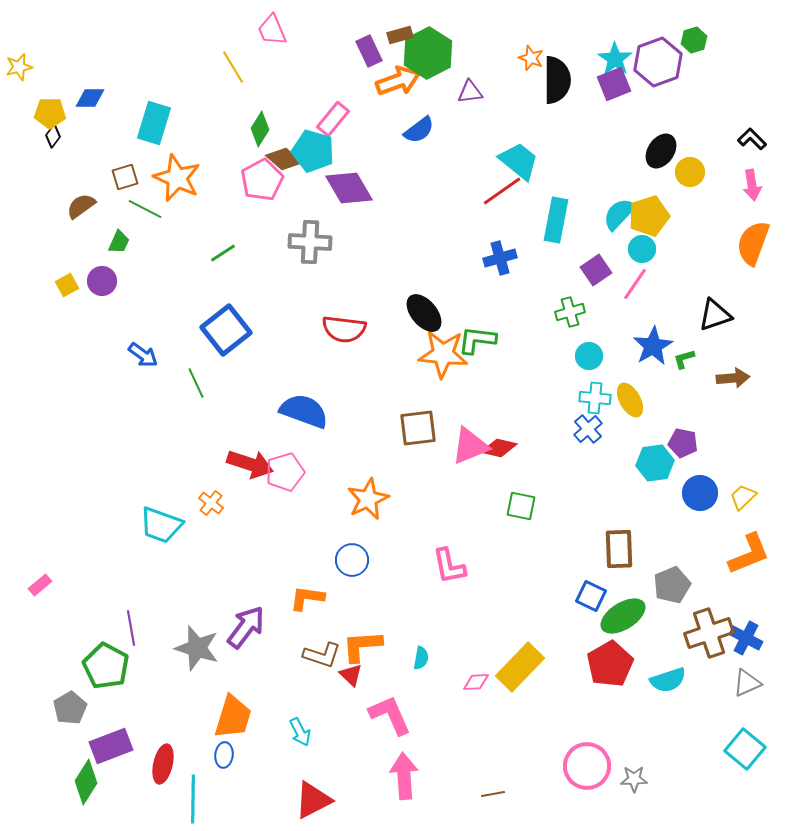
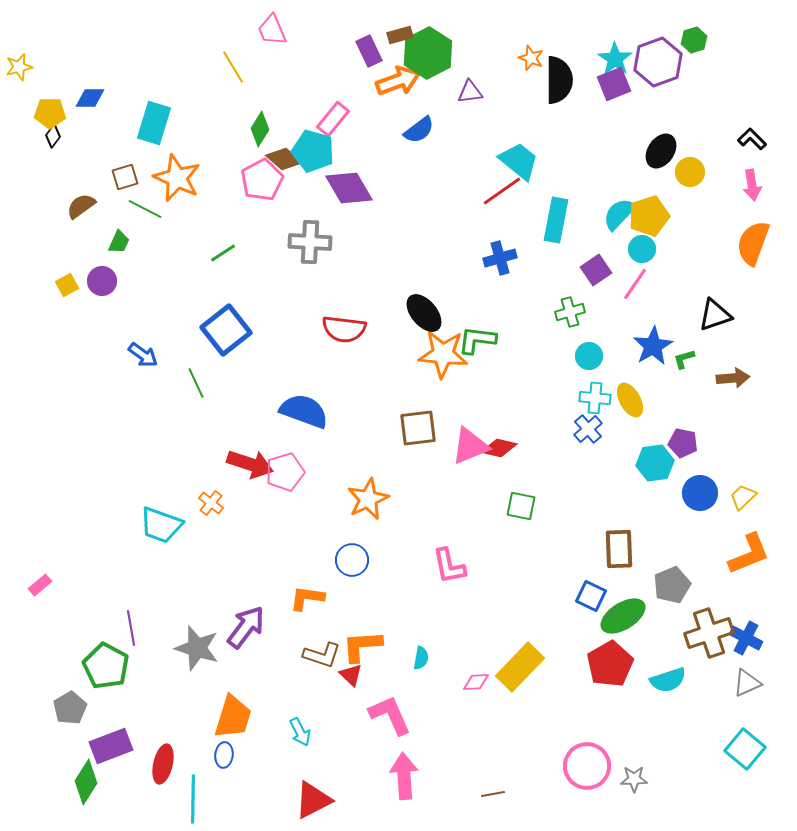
black semicircle at (557, 80): moved 2 px right
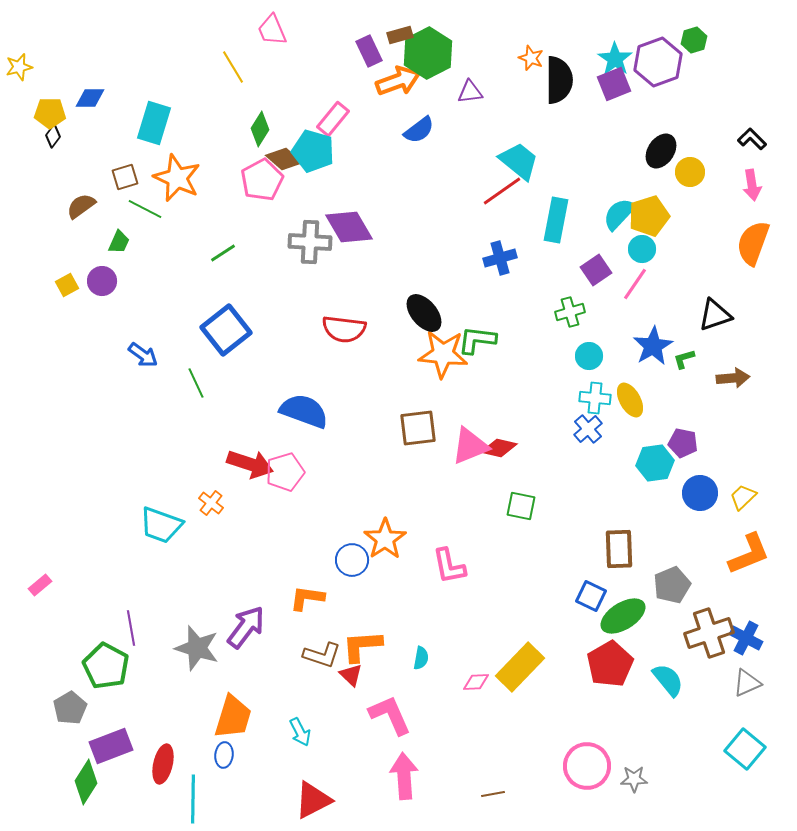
purple diamond at (349, 188): moved 39 px down
orange star at (368, 499): moved 17 px right, 40 px down; rotated 9 degrees counterclockwise
cyan semicircle at (668, 680): rotated 111 degrees counterclockwise
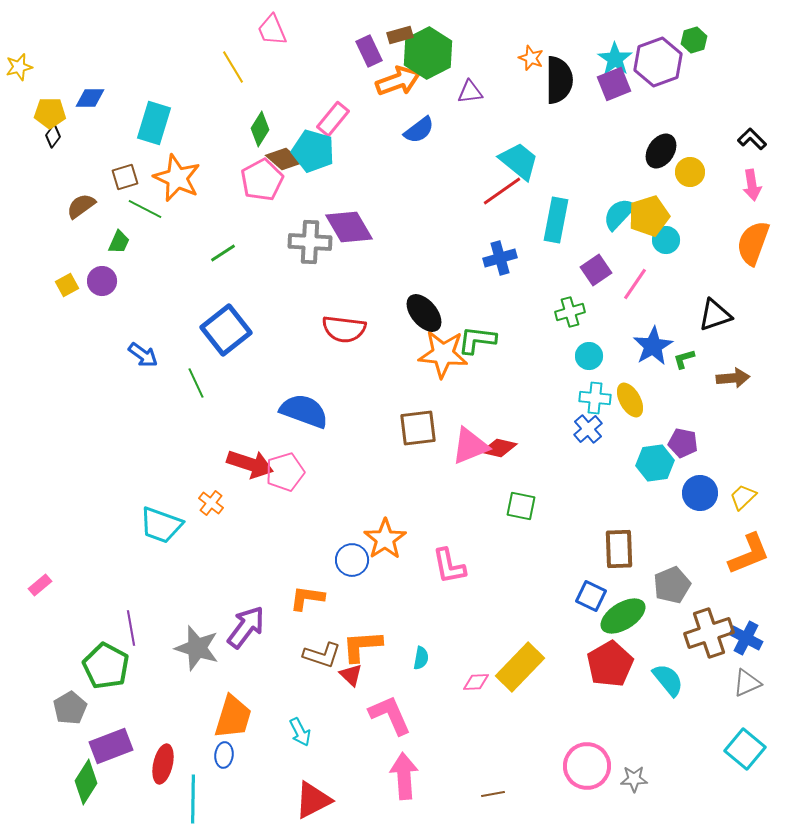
cyan circle at (642, 249): moved 24 px right, 9 px up
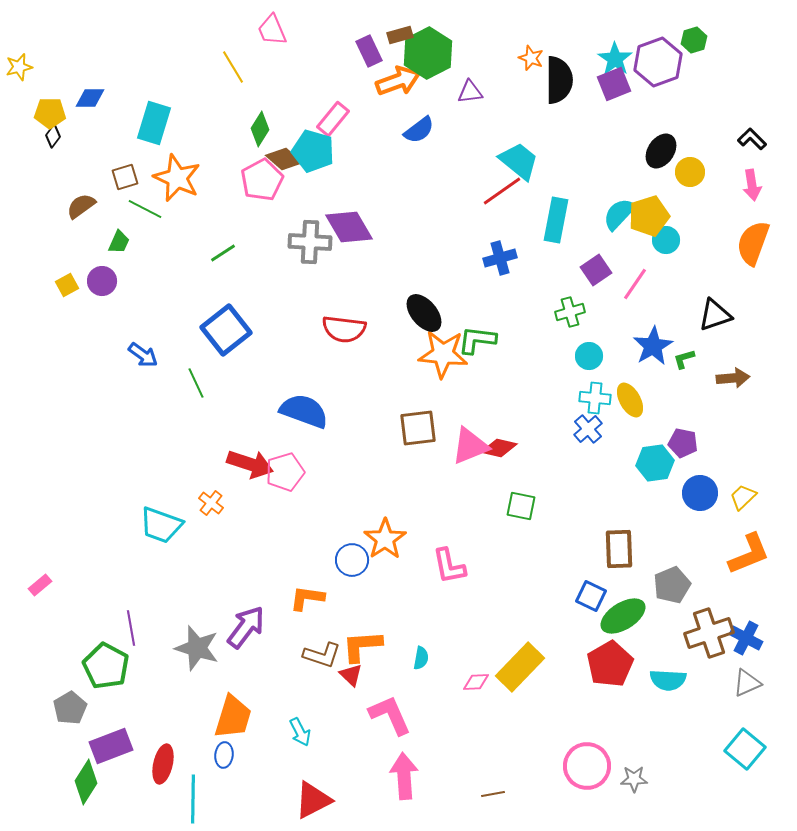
cyan semicircle at (668, 680): rotated 132 degrees clockwise
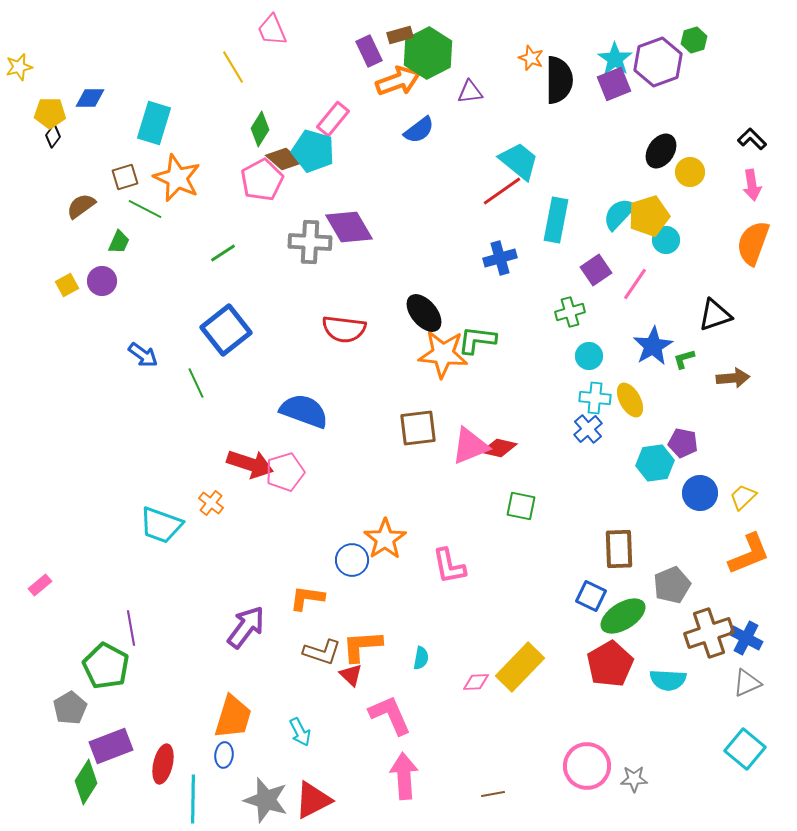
gray star at (197, 648): moved 69 px right, 152 px down
brown L-shape at (322, 655): moved 3 px up
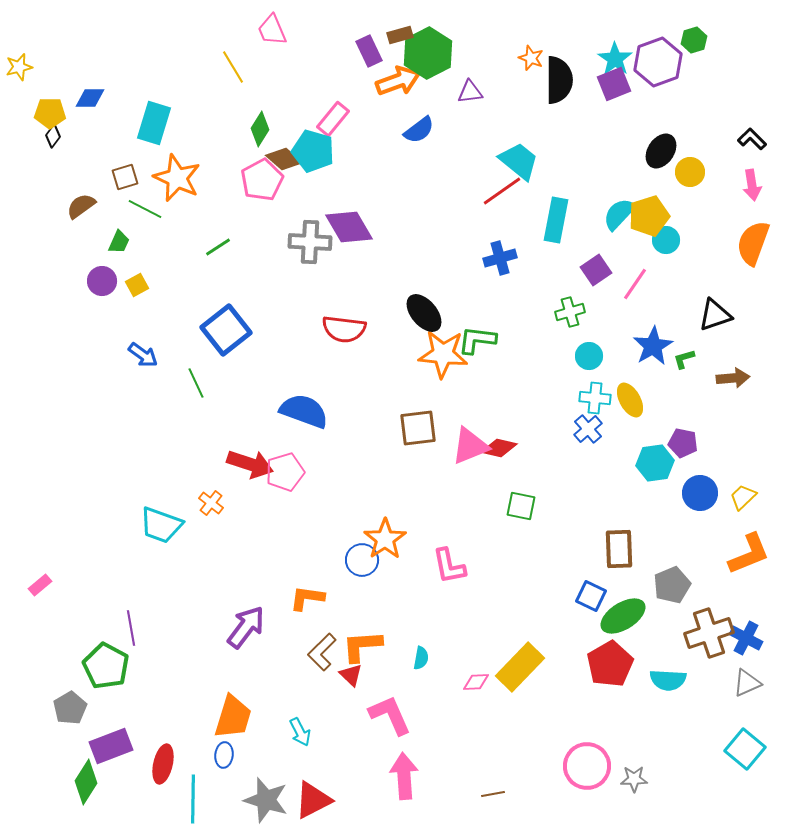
green line at (223, 253): moved 5 px left, 6 px up
yellow square at (67, 285): moved 70 px right
blue circle at (352, 560): moved 10 px right
brown L-shape at (322, 652): rotated 117 degrees clockwise
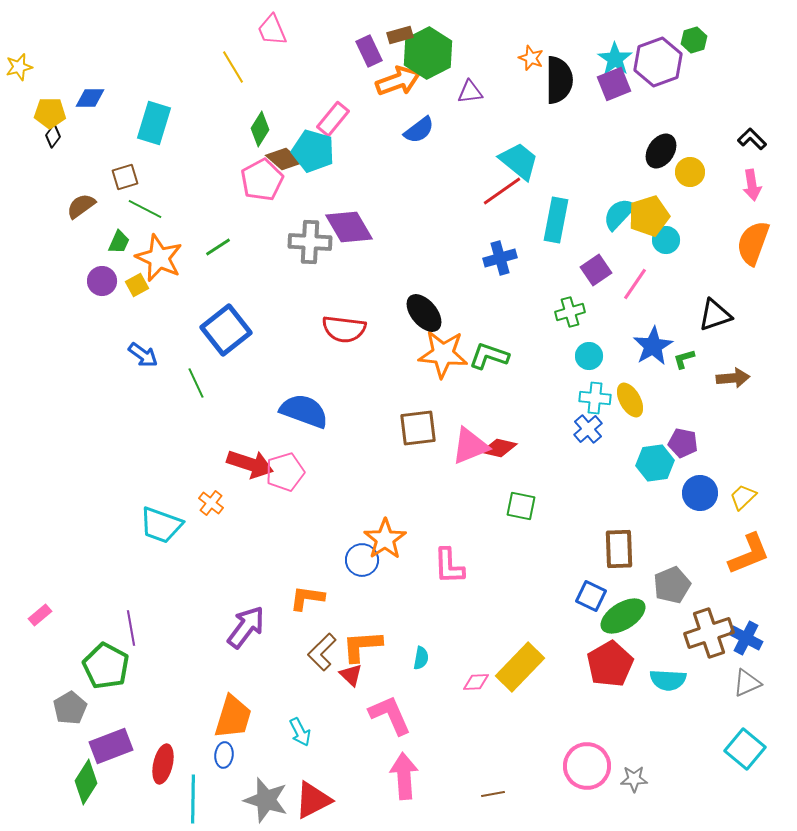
orange star at (177, 178): moved 18 px left, 80 px down
green L-shape at (477, 340): moved 12 px right, 16 px down; rotated 12 degrees clockwise
pink L-shape at (449, 566): rotated 9 degrees clockwise
pink rectangle at (40, 585): moved 30 px down
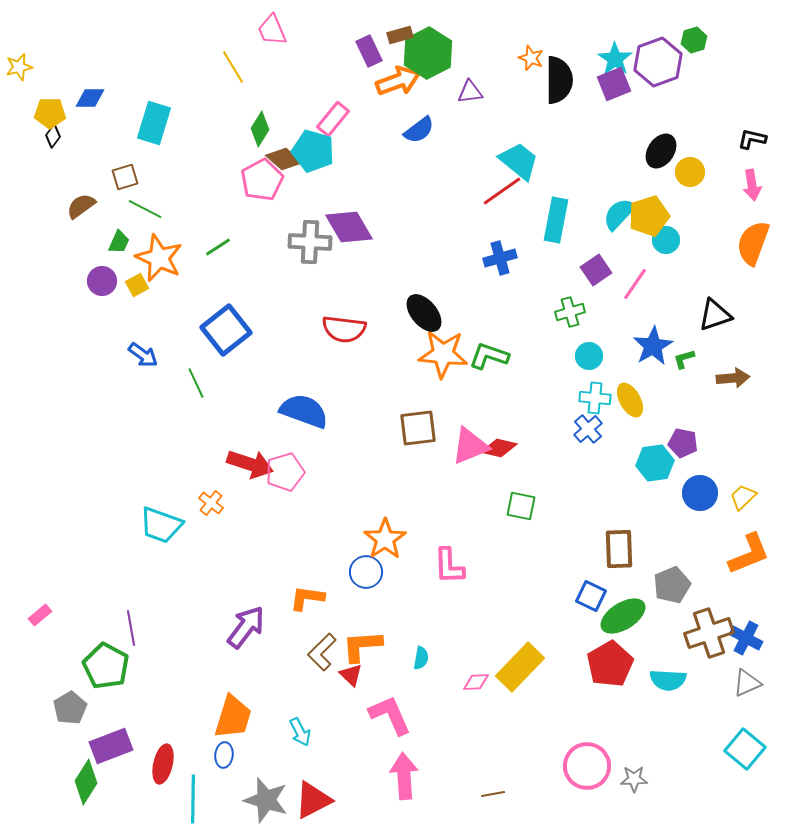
black L-shape at (752, 139): rotated 32 degrees counterclockwise
blue circle at (362, 560): moved 4 px right, 12 px down
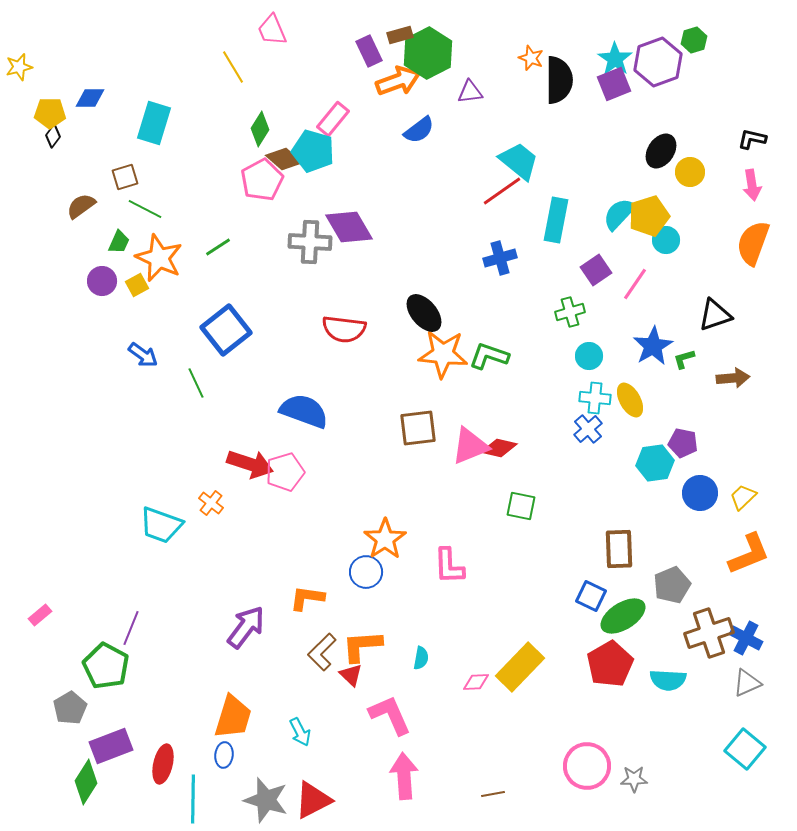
purple line at (131, 628): rotated 32 degrees clockwise
